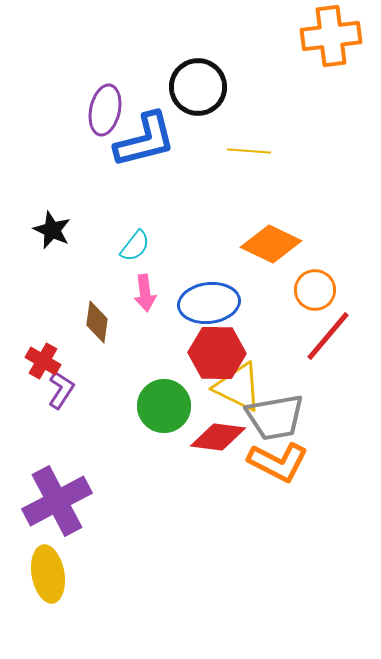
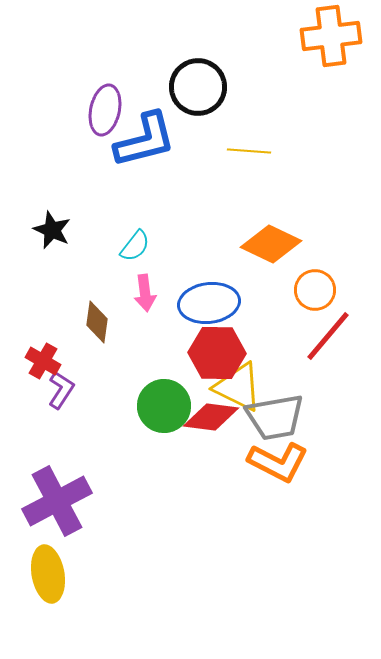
red diamond: moved 7 px left, 20 px up
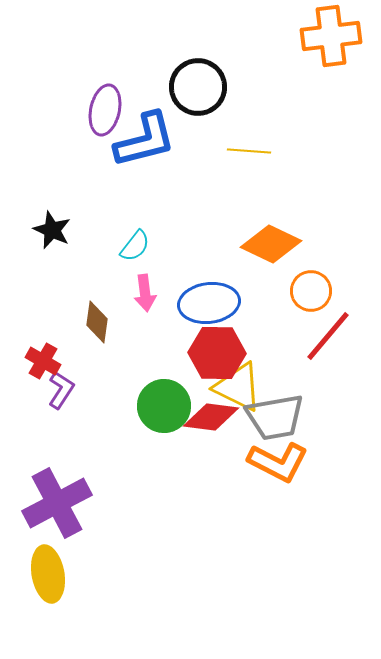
orange circle: moved 4 px left, 1 px down
purple cross: moved 2 px down
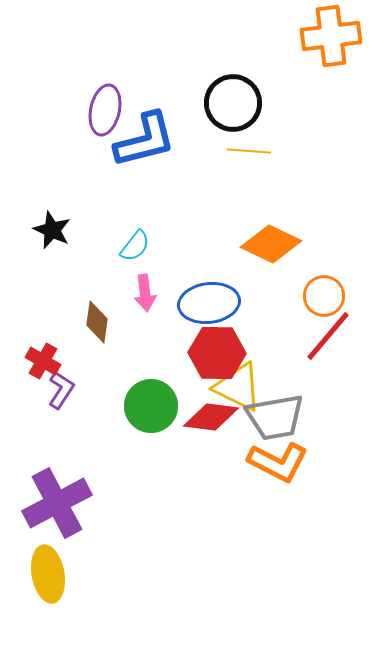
black circle: moved 35 px right, 16 px down
orange circle: moved 13 px right, 5 px down
green circle: moved 13 px left
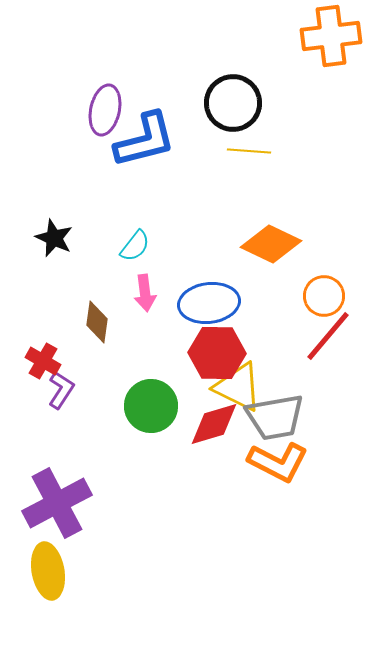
black star: moved 2 px right, 8 px down
red diamond: moved 3 px right, 7 px down; rotated 24 degrees counterclockwise
yellow ellipse: moved 3 px up
